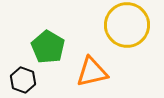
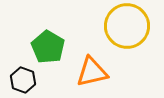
yellow circle: moved 1 px down
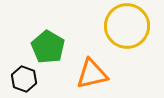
orange triangle: moved 2 px down
black hexagon: moved 1 px right, 1 px up
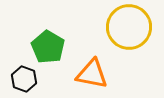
yellow circle: moved 2 px right, 1 px down
orange triangle: rotated 24 degrees clockwise
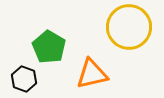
green pentagon: moved 1 px right
orange triangle: rotated 24 degrees counterclockwise
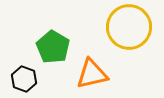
green pentagon: moved 4 px right
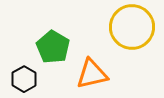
yellow circle: moved 3 px right
black hexagon: rotated 10 degrees clockwise
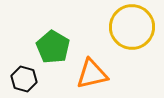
black hexagon: rotated 15 degrees counterclockwise
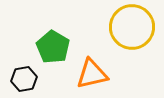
black hexagon: rotated 25 degrees counterclockwise
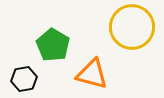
green pentagon: moved 2 px up
orange triangle: rotated 28 degrees clockwise
